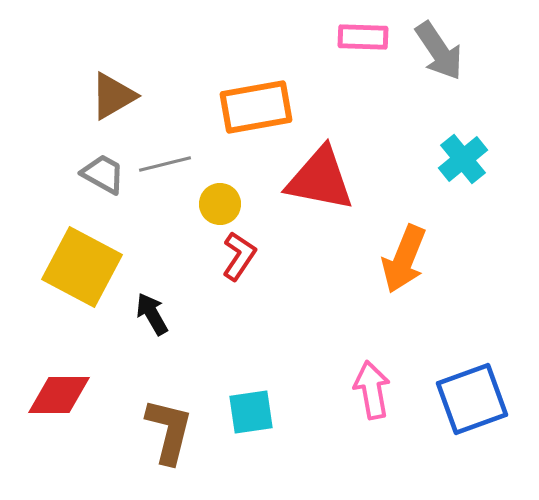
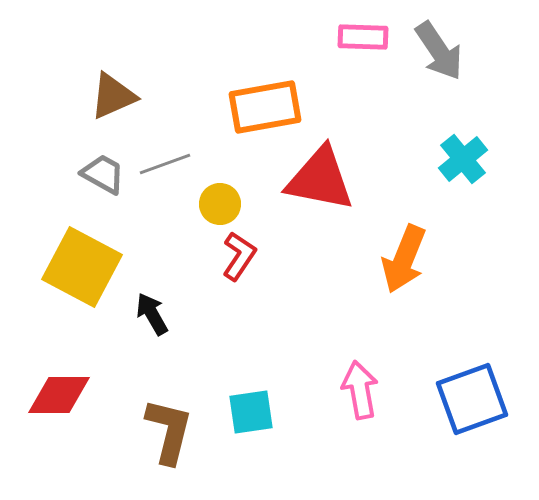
brown triangle: rotated 6 degrees clockwise
orange rectangle: moved 9 px right
gray line: rotated 6 degrees counterclockwise
pink arrow: moved 12 px left
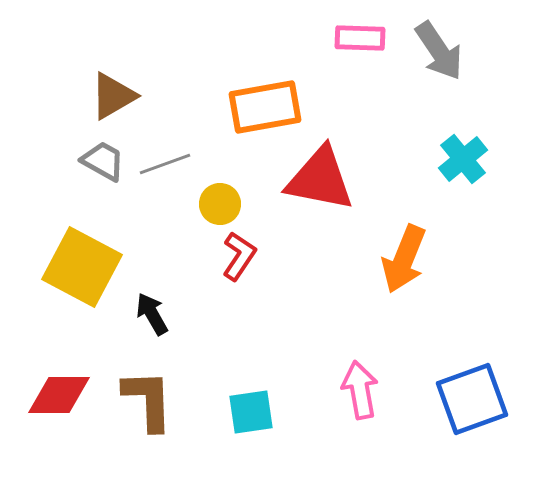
pink rectangle: moved 3 px left, 1 px down
brown triangle: rotated 6 degrees counterclockwise
gray trapezoid: moved 13 px up
brown L-shape: moved 21 px left, 31 px up; rotated 16 degrees counterclockwise
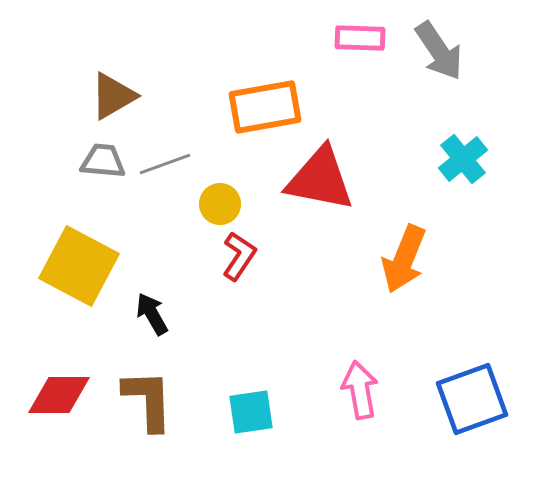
gray trapezoid: rotated 24 degrees counterclockwise
yellow square: moved 3 px left, 1 px up
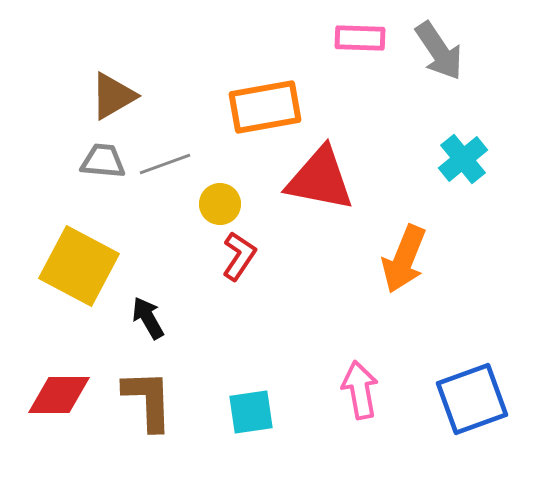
black arrow: moved 4 px left, 4 px down
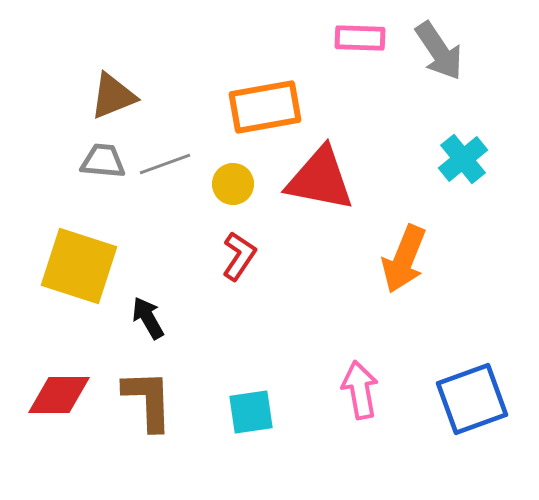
brown triangle: rotated 8 degrees clockwise
yellow circle: moved 13 px right, 20 px up
yellow square: rotated 10 degrees counterclockwise
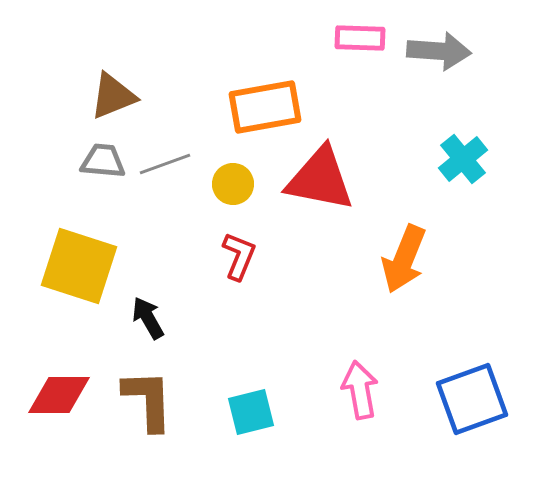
gray arrow: rotated 52 degrees counterclockwise
red L-shape: rotated 12 degrees counterclockwise
cyan square: rotated 6 degrees counterclockwise
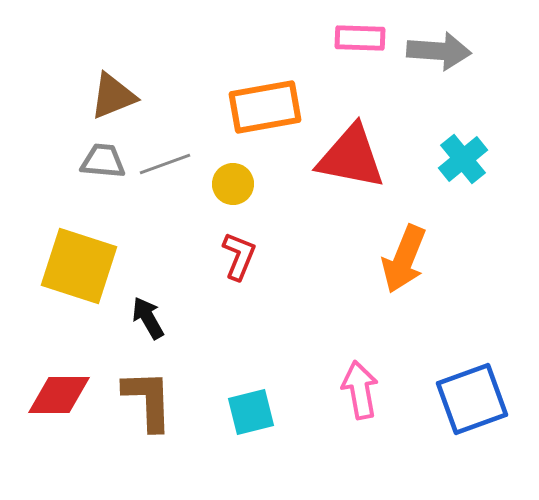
red triangle: moved 31 px right, 22 px up
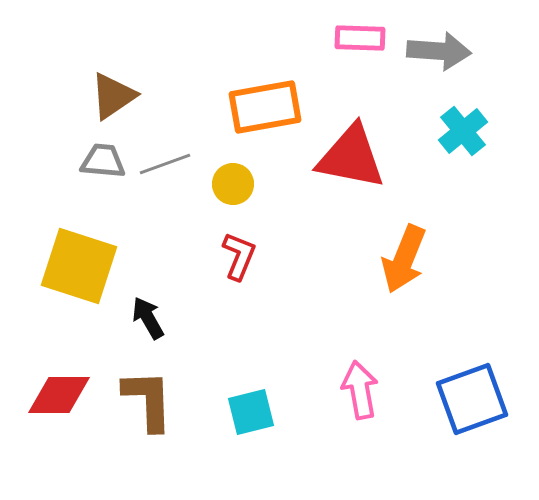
brown triangle: rotated 12 degrees counterclockwise
cyan cross: moved 28 px up
